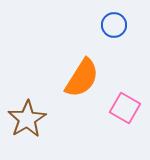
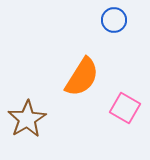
blue circle: moved 5 px up
orange semicircle: moved 1 px up
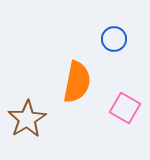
blue circle: moved 19 px down
orange semicircle: moved 5 px left, 5 px down; rotated 21 degrees counterclockwise
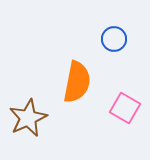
brown star: moved 1 px right, 1 px up; rotated 6 degrees clockwise
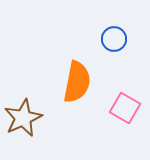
brown star: moved 5 px left
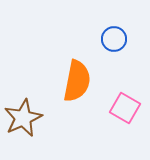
orange semicircle: moved 1 px up
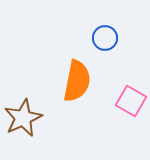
blue circle: moved 9 px left, 1 px up
pink square: moved 6 px right, 7 px up
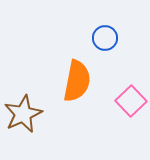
pink square: rotated 16 degrees clockwise
brown star: moved 4 px up
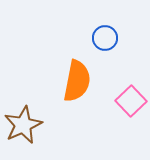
brown star: moved 11 px down
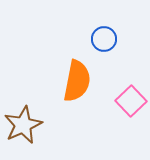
blue circle: moved 1 px left, 1 px down
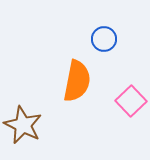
brown star: rotated 21 degrees counterclockwise
